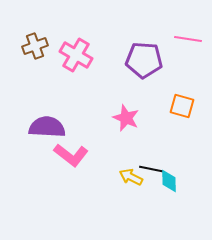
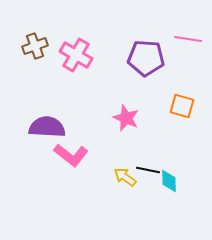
purple pentagon: moved 2 px right, 2 px up
black line: moved 3 px left, 1 px down
yellow arrow: moved 6 px left; rotated 10 degrees clockwise
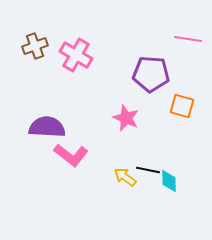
purple pentagon: moved 5 px right, 16 px down
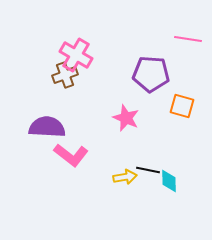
brown cross: moved 30 px right, 29 px down
yellow arrow: rotated 135 degrees clockwise
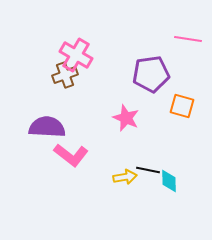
purple pentagon: rotated 12 degrees counterclockwise
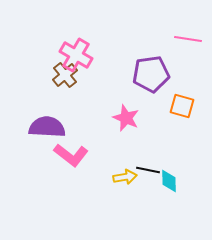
brown cross: rotated 20 degrees counterclockwise
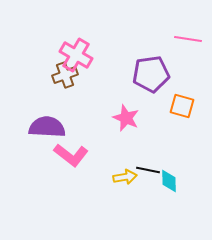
brown cross: rotated 20 degrees clockwise
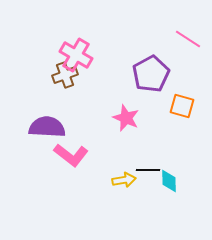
pink line: rotated 24 degrees clockwise
purple pentagon: rotated 21 degrees counterclockwise
black line: rotated 10 degrees counterclockwise
yellow arrow: moved 1 px left, 3 px down
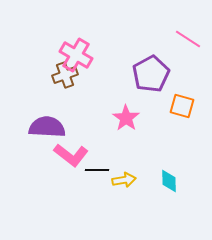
pink star: rotated 12 degrees clockwise
black line: moved 51 px left
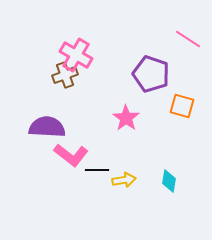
purple pentagon: rotated 24 degrees counterclockwise
cyan diamond: rotated 10 degrees clockwise
